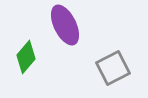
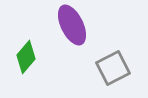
purple ellipse: moved 7 px right
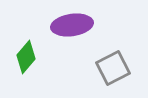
purple ellipse: rotated 72 degrees counterclockwise
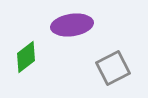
green diamond: rotated 12 degrees clockwise
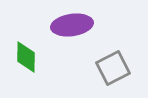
green diamond: rotated 52 degrees counterclockwise
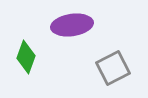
green diamond: rotated 20 degrees clockwise
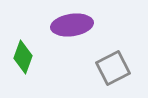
green diamond: moved 3 px left
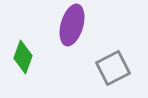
purple ellipse: rotated 66 degrees counterclockwise
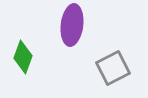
purple ellipse: rotated 9 degrees counterclockwise
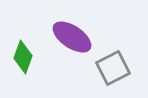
purple ellipse: moved 12 px down; rotated 63 degrees counterclockwise
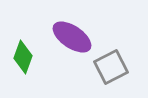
gray square: moved 2 px left, 1 px up
